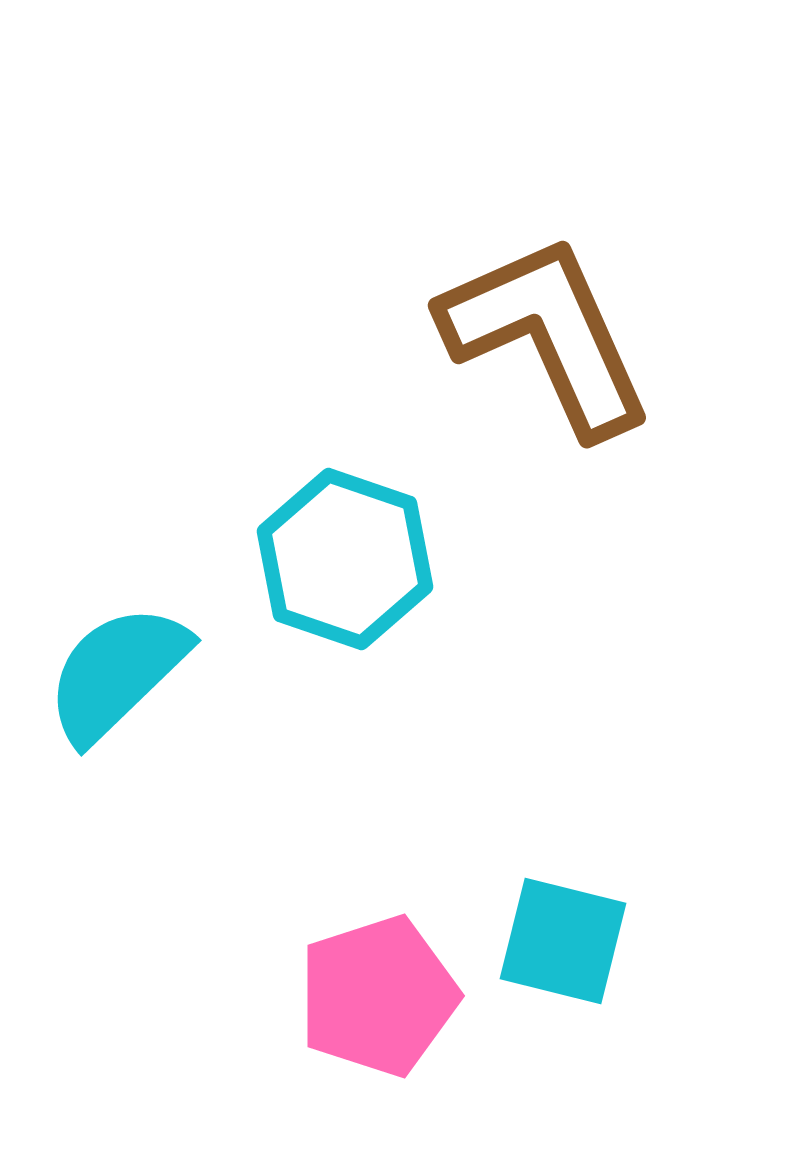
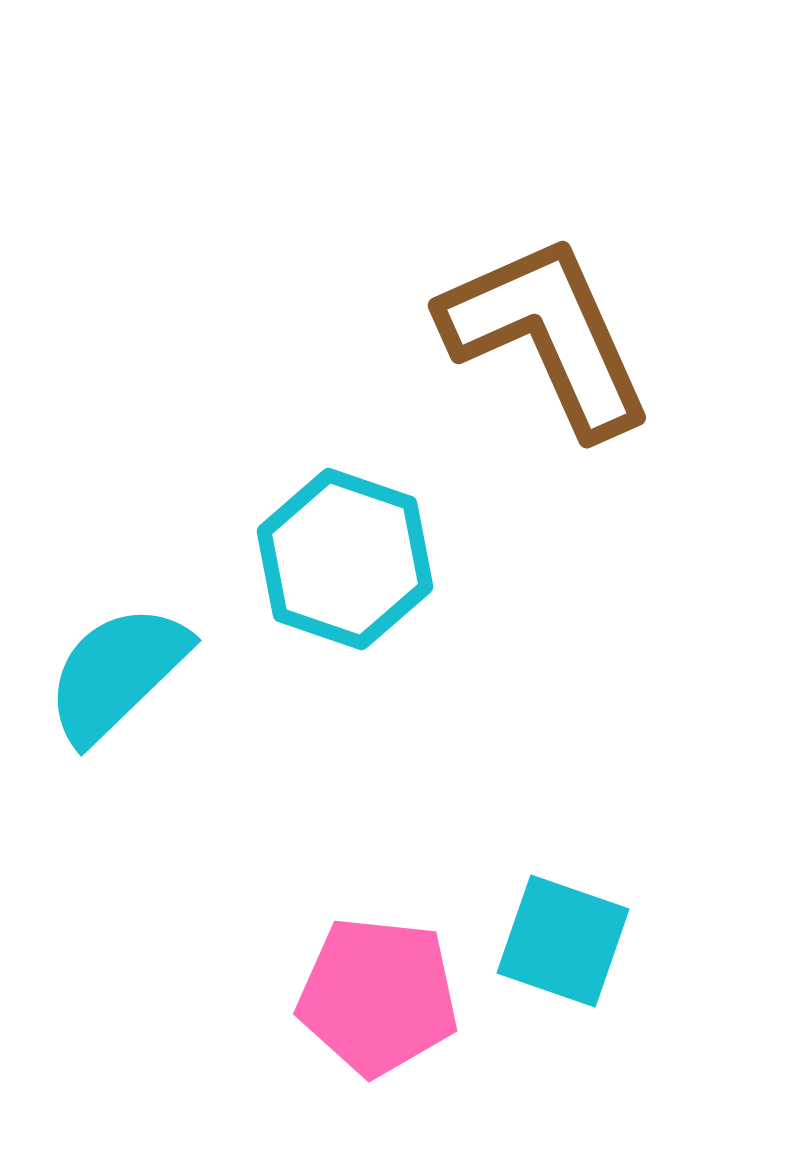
cyan square: rotated 5 degrees clockwise
pink pentagon: rotated 24 degrees clockwise
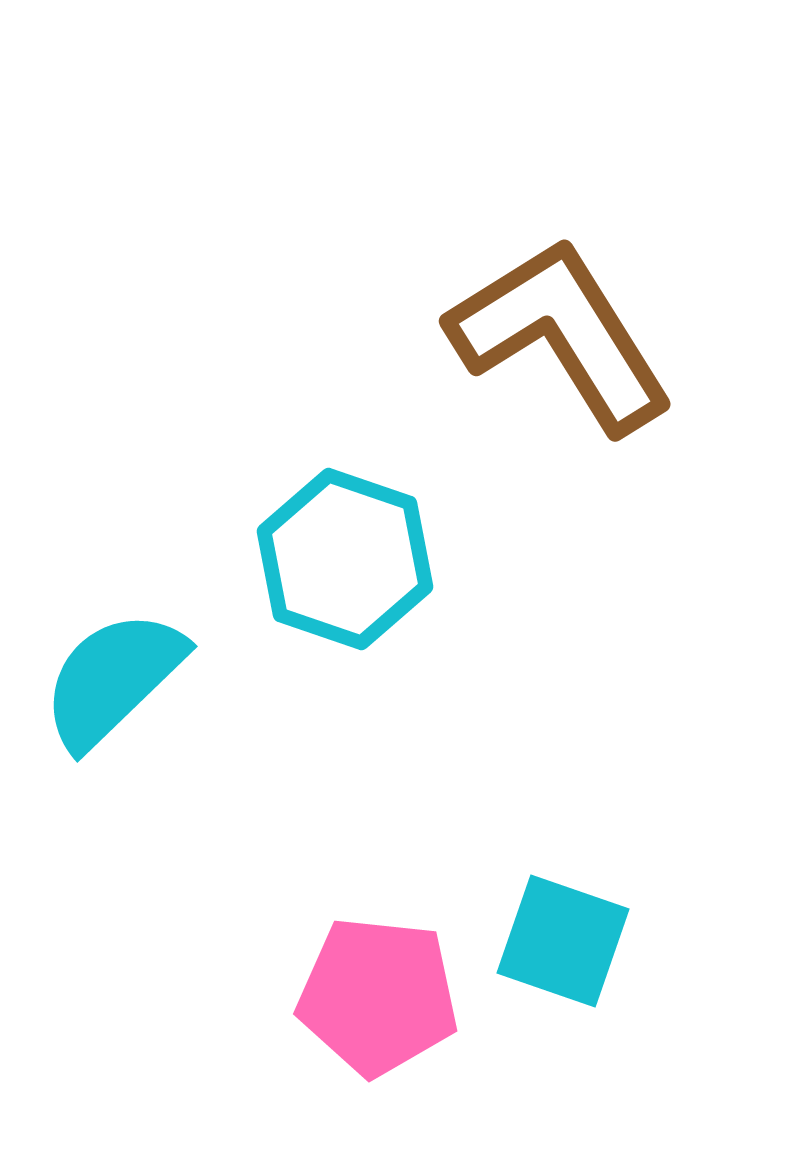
brown L-shape: moved 14 px right; rotated 8 degrees counterclockwise
cyan semicircle: moved 4 px left, 6 px down
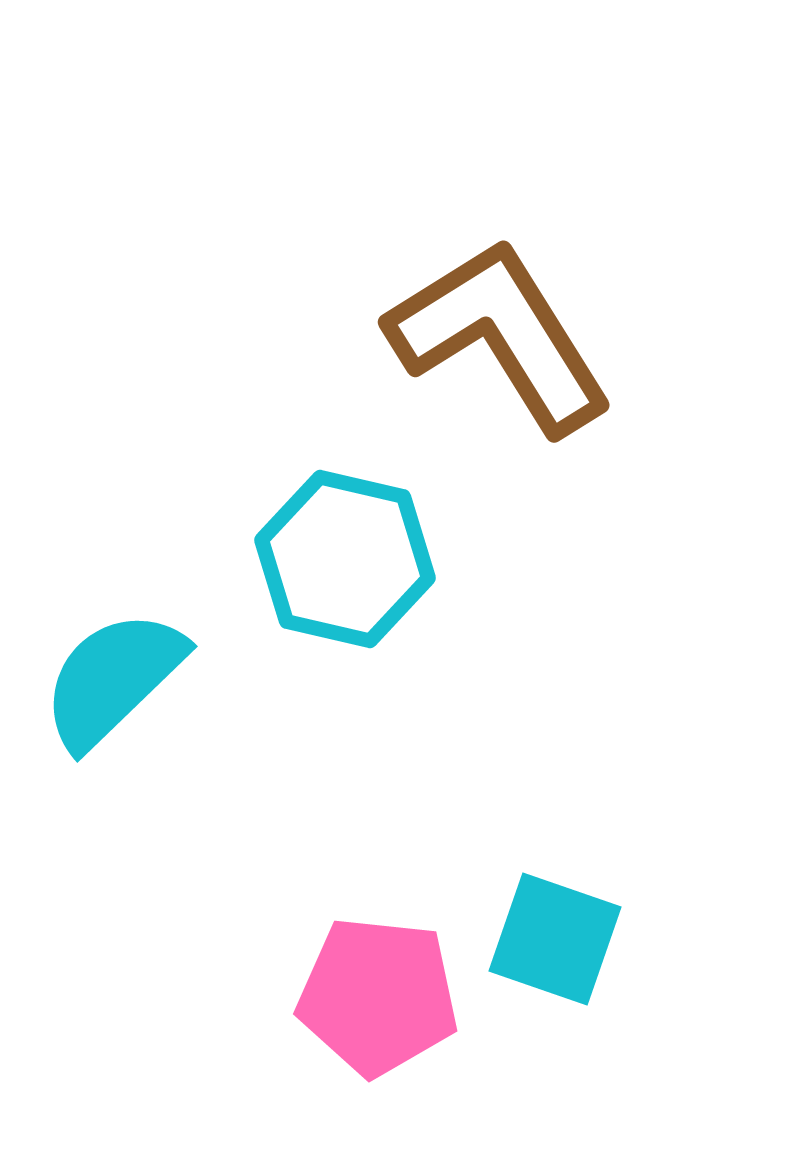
brown L-shape: moved 61 px left, 1 px down
cyan hexagon: rotated 6 degrees counterclockwise
cyan square: moved 8 px left, 2 px up
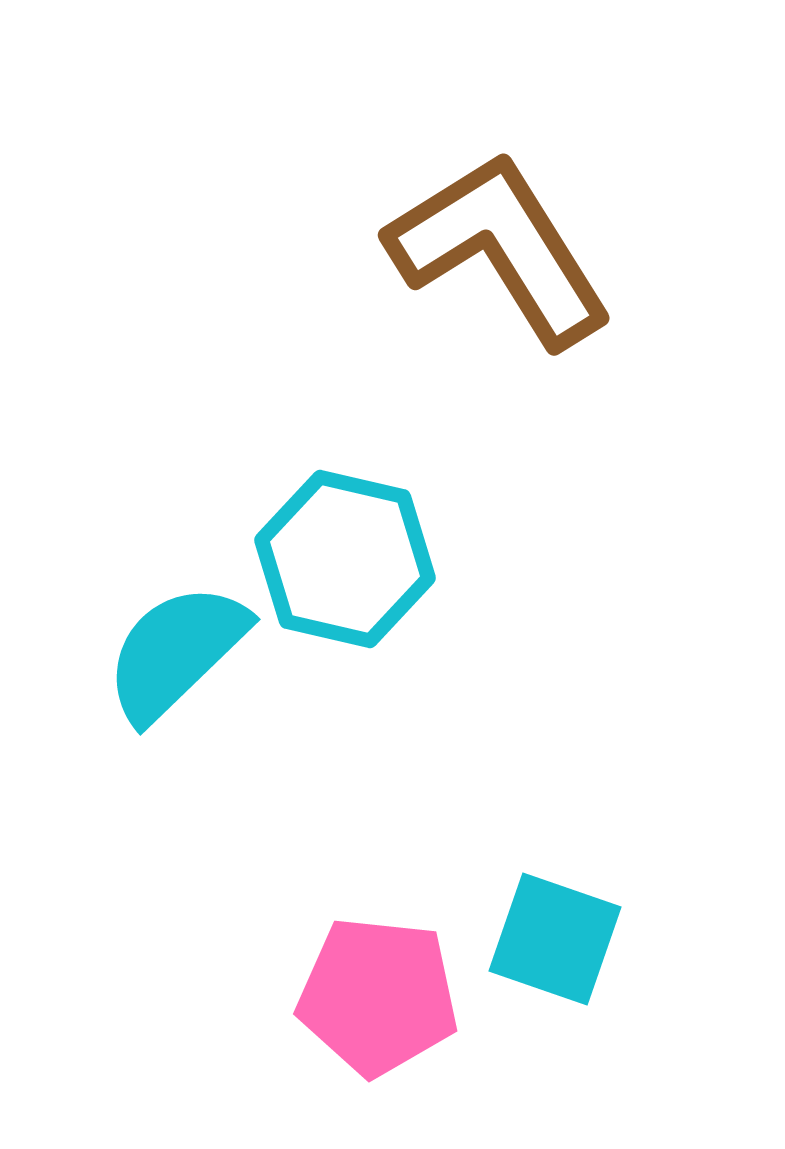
brown L-shape: moved 87 px up
cyan semicircle: moved 63 px right, 27 px up
